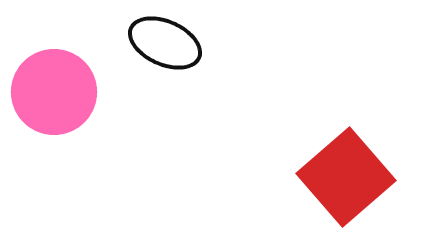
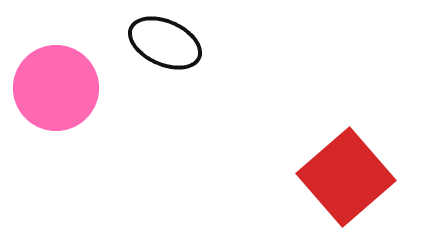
pink circle: moved 2 px right, 4 px up
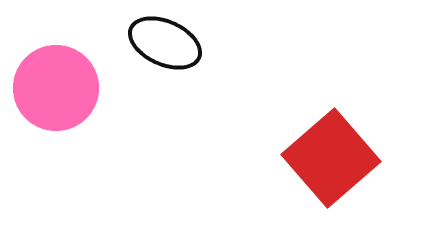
red square: moved 15 px left, 19 px up
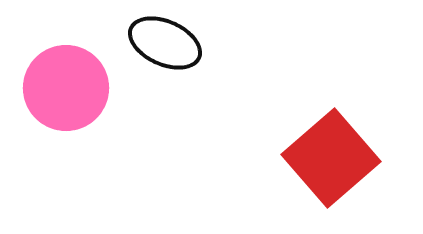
pink circle: moved 10 px right
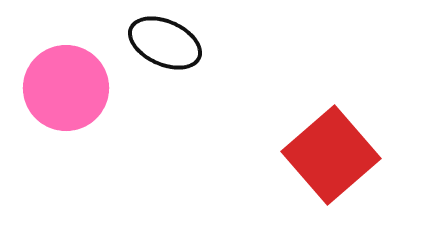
red square: moved 3 px up
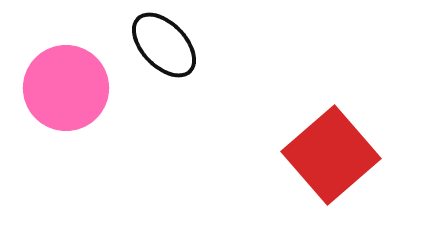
black ellipse: moved 1 px left, 2 px down; rotated 22 degrees clockwise
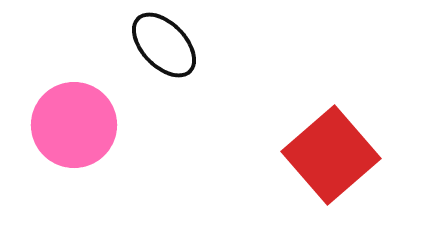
pink circle: moved 8 px right, 37 px down
